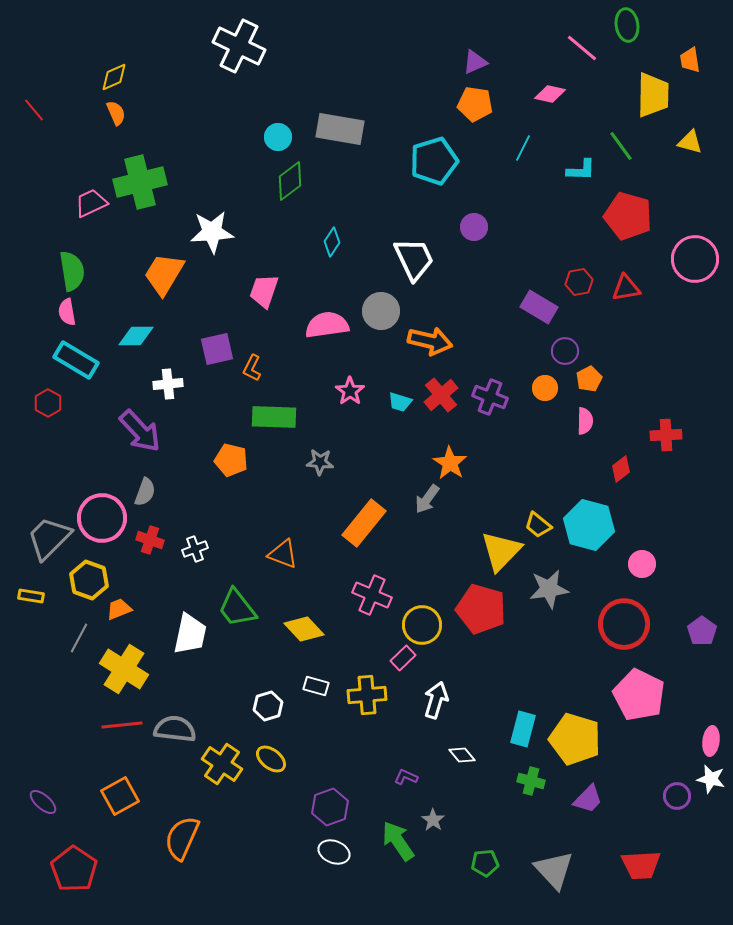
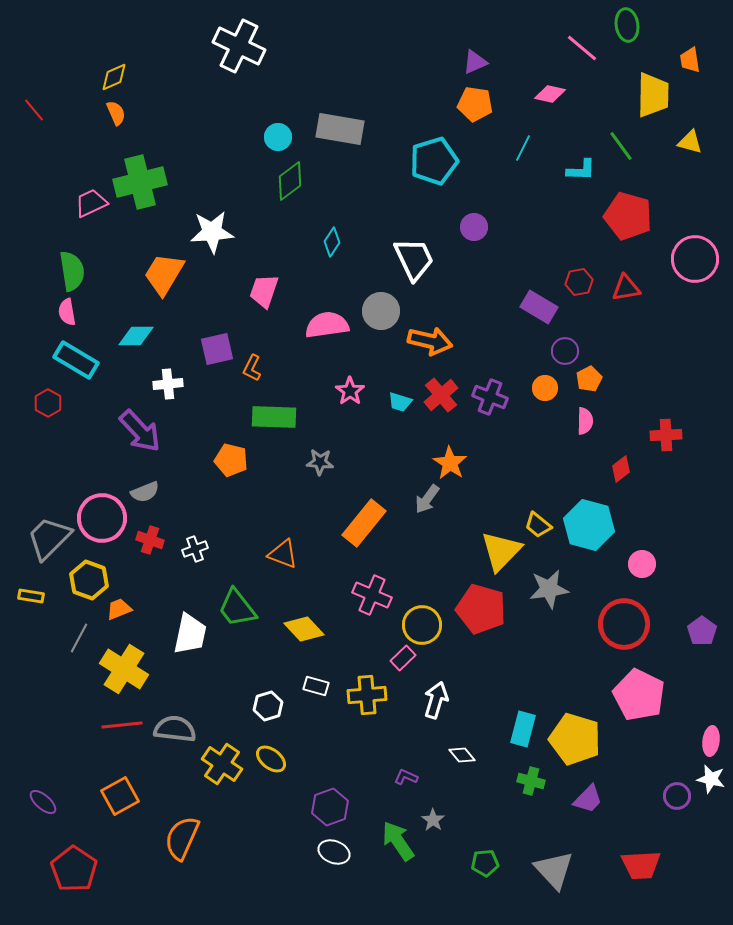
gray semicircle at (145, 492): rotated 48 degrees clockwise
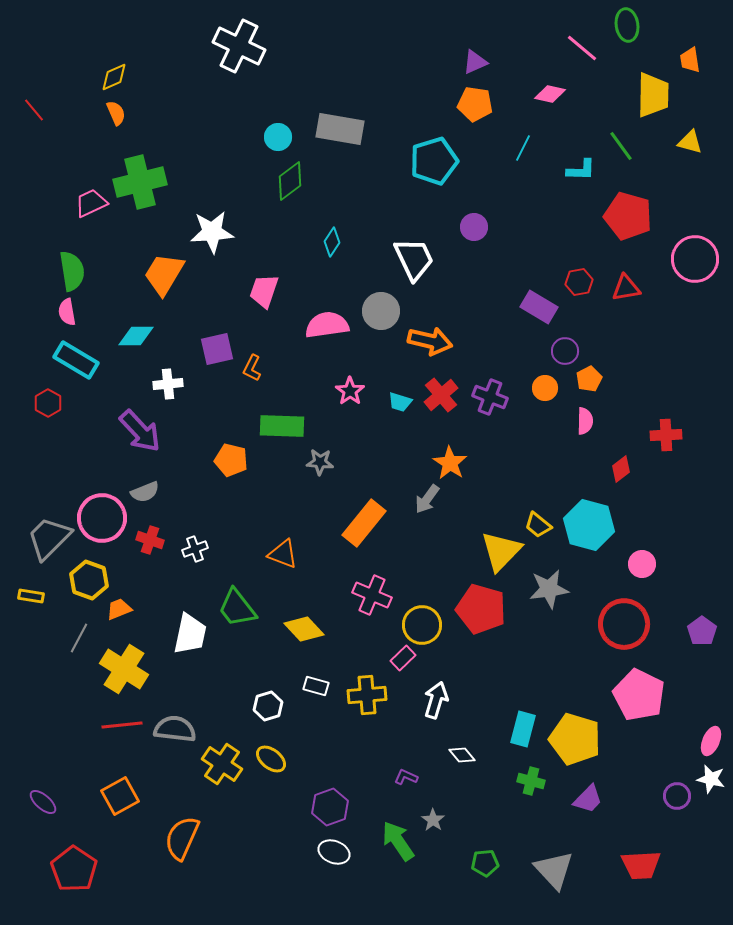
green rectangle at (274, 417): moved 8 px right, 9 px down
pink ellipse at (711, 741): rotated 16 degrees clockwise
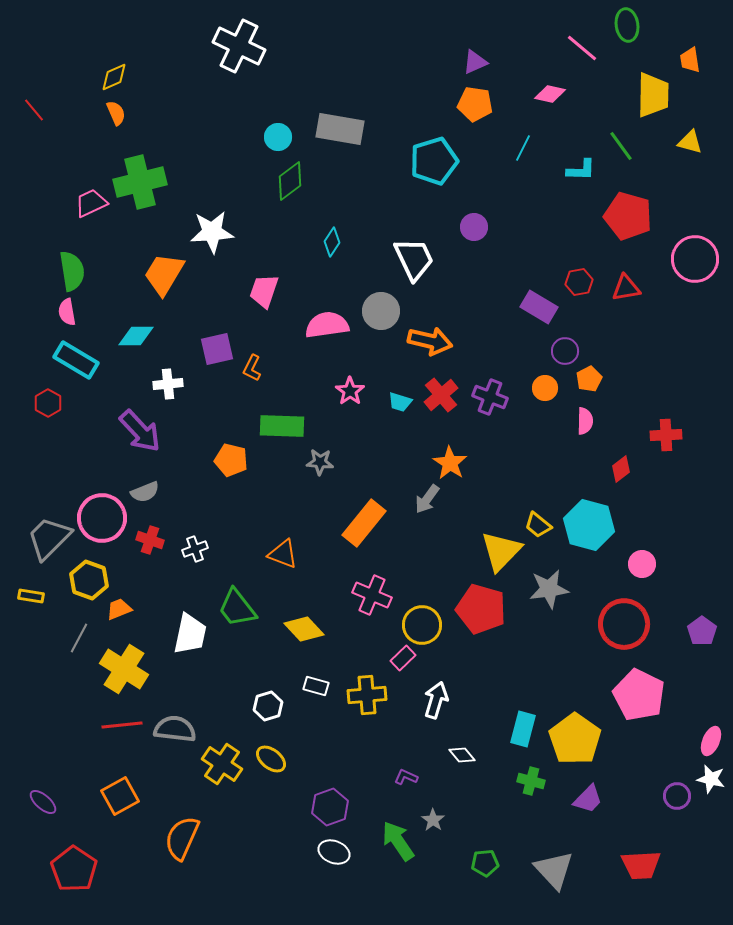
yellow pentagon at (575, 739): rotated 18 degrees clockwise
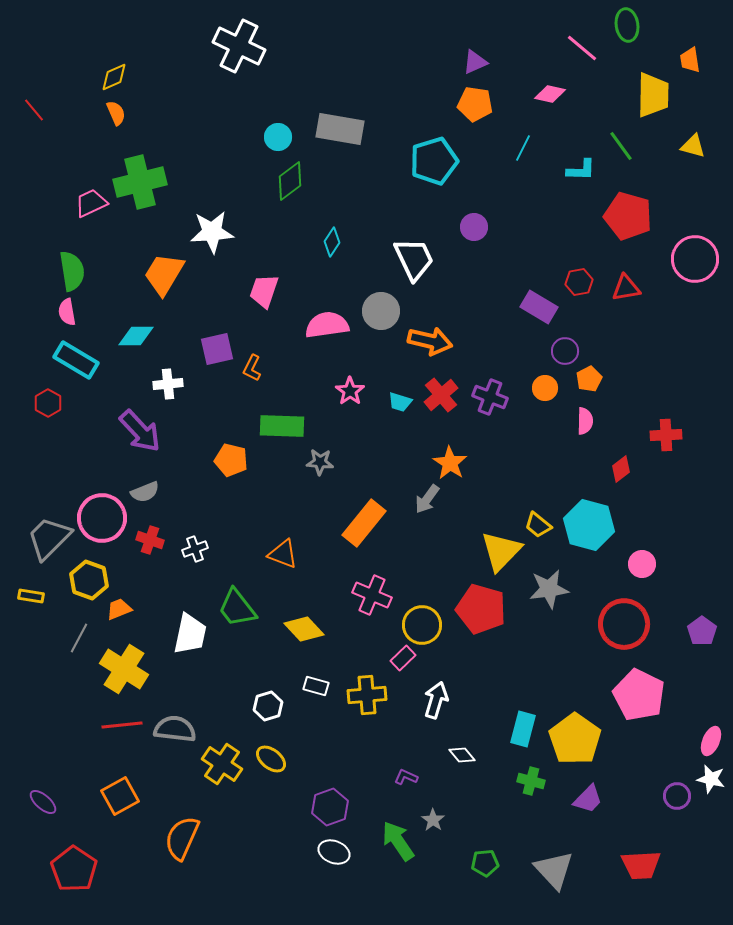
yellow triangle at (690, 142): moved 3 px right, 4 px down
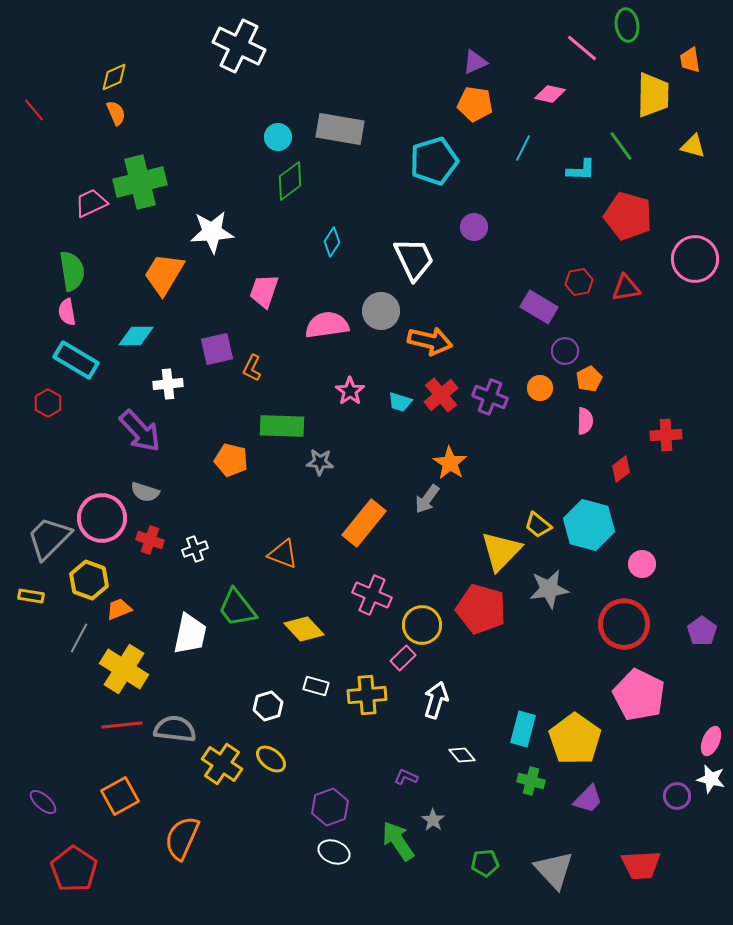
orange circle at (545, 388): moved 5 px left
gray semicircle at (145, 492): rotated 40 degrees clockwise
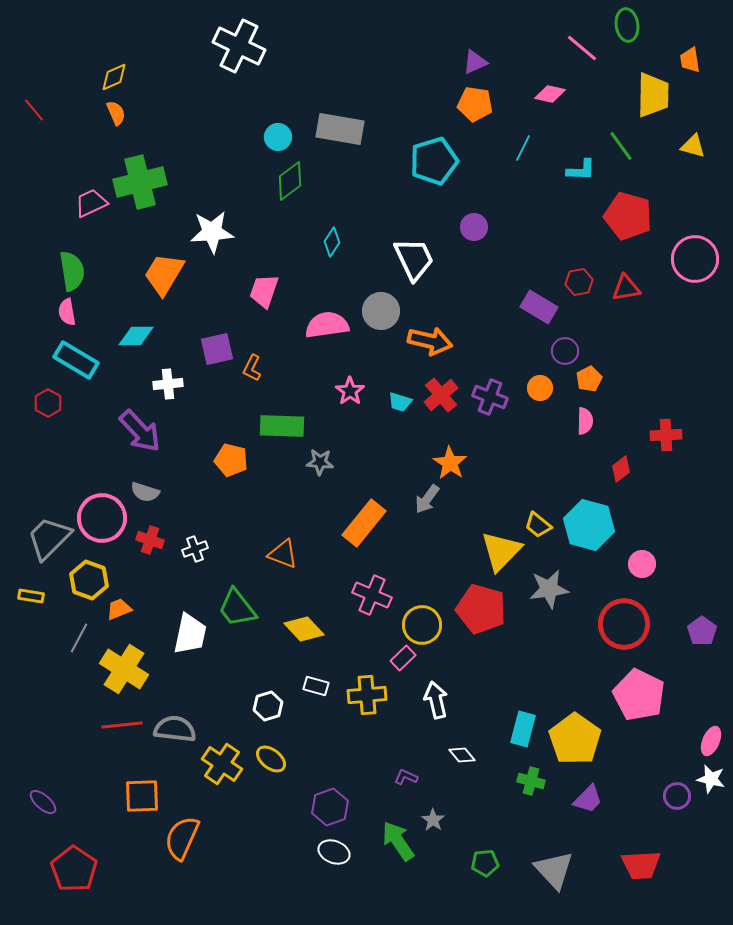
white arrow at (436, 700): rotated 30 degrees counterclockwise
orange square at (120, 796): moved 22 px right; rotated 27 degrees clockwise
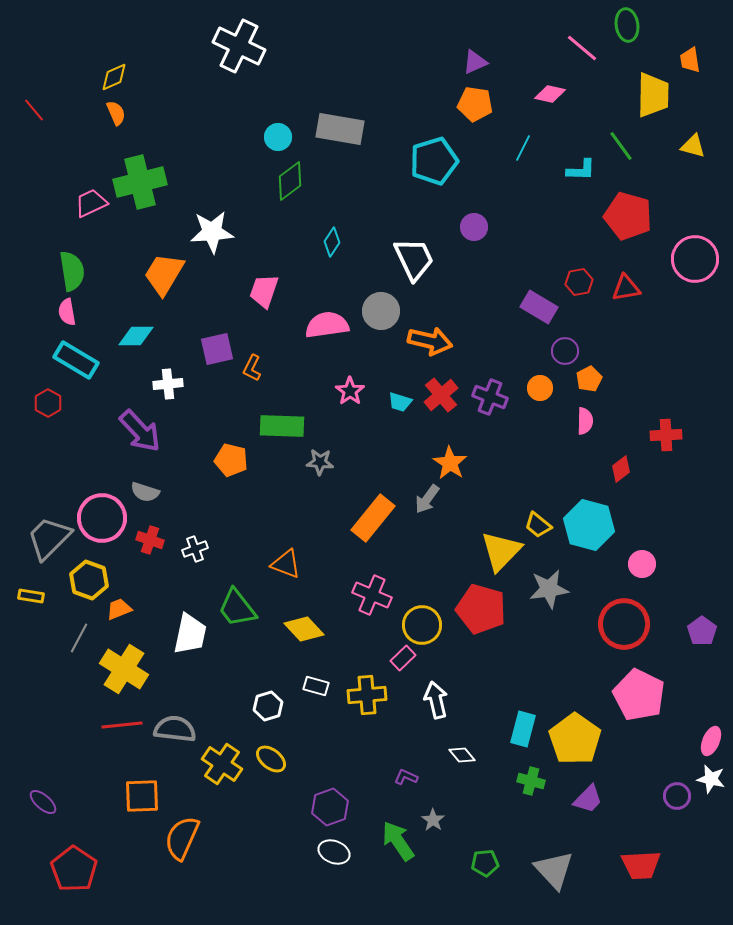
orange rectangle at (364, 523): moved 9 px right, 5 px up
orange triangle at (283, 554): moved 3 px right, 10 px down
